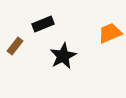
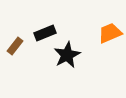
black rectangle: moved 2 px right, 9 px down
black star: moved 4 px right, 1 px up
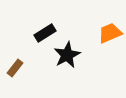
black rectangle: rotated 10 degrees counterclockwise
brown rectangle: moved 22 px down
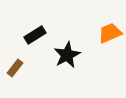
black rectangle: moved 10 px left, 2 px down
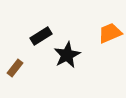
black rectangle: moved 6 px right, 1 px down
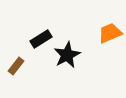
black rectangle: moved 3 px down
brown rectangle: moved 1 px right, 2 px up
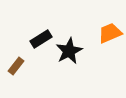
black star: moved 2 px right, 4 px up
